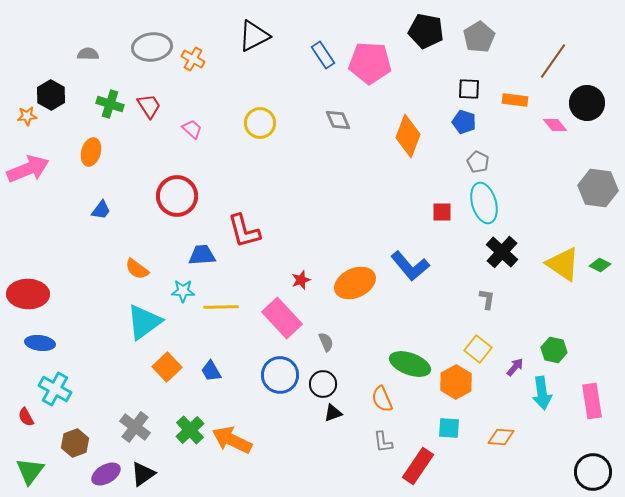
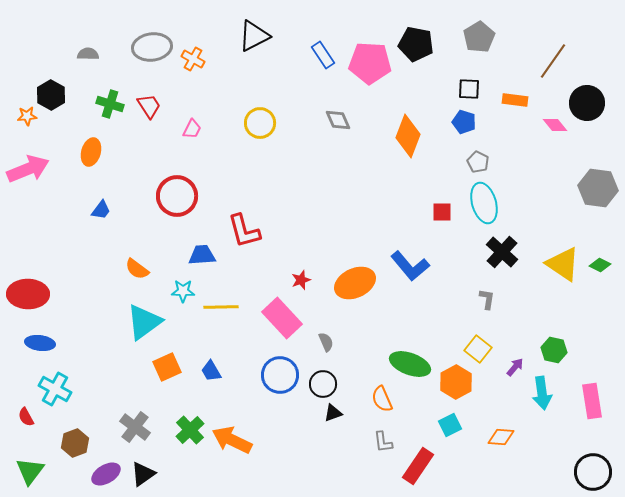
black pentagon at (426, 31): moved 10 px left, 13 px down
pink trapezoid at (192, 129): rotated 75 degrees clockwise
orange square at (167, 367): rotated 20 degrees clockwise
cyan square at (449, 428): moved 1 px right, 3 px up; rotated 30 degrees counterclockwise
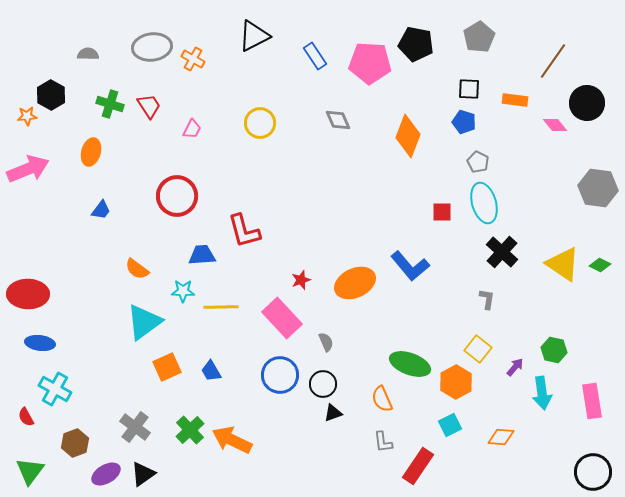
blue rectangle at (323, 55): moved 8 px left, 1 px down
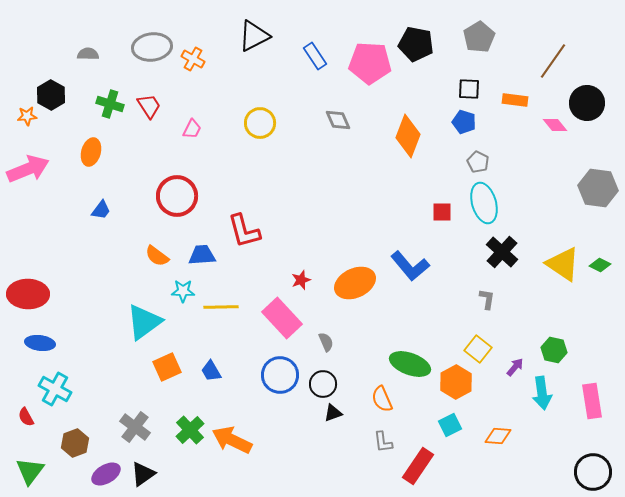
orange semicircle at (137, 269): moved 20 px right, 13 px up
orange diamond at (501, 437): moved 3 px left, 1 px up
